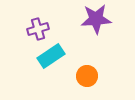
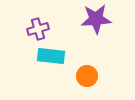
cyan rectangle: rotated 40 degrees clockwise
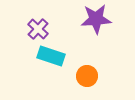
purple cross: rotated 30 degrees counterclockwise
cyan rectangle: rotated 12 degrees clockwise
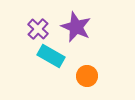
purple star: moved 20 px left, 8 px down; rotated 28 degrees clockwise
cyan rectangle: rotated 12 degrees clockwise
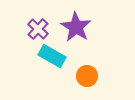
purple star: rotated 8 degrees clockwise
cyan rectangle: moved 1 px right
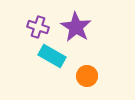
purple cross: moved 2 px up; rotated 25 degrees counterclockwise
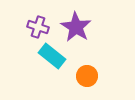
cyan rectangle: rotated 8 degrees clockwise
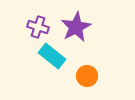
purple star: rotated 12 degrees clockwise
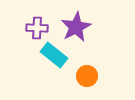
purple cross: moved 1 px left, 1 px down; rotated 15 degrees counterclockwise
cyan rectangle: moved 2 px right, 1 px up
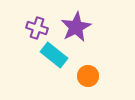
purple cross: rotated 15 degrees clockwise
orange circle: moved 1 px right
